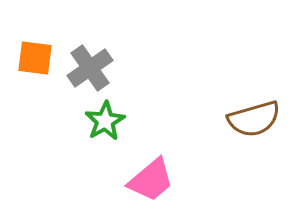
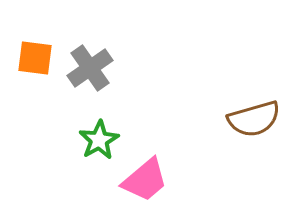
green star: moved 6 px left, 19 px down
pink trapezoid: moved 6 px left
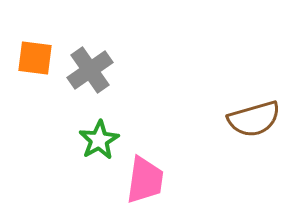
gray cross: moved 2 px down
pink trapezoid: rotated 42 degrees counterclockwise
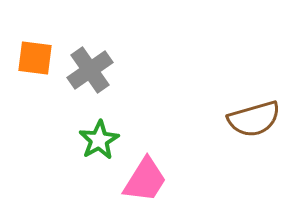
pink trapezoid: rotated 24 degrees clockwise
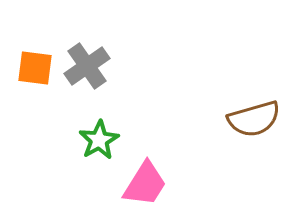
orange square: moved 10 px down
gray cross: moved 3 px left, 4 px up
pink trapezoid: moved 4 px down
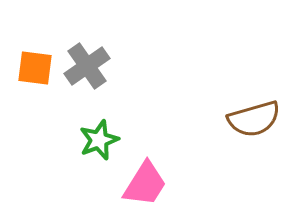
green star: rotated 9 degrees clockwise
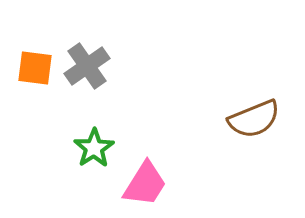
brown semicircle: rotated 6 degrees counterclockwise
green star: moved 5 px left, 8 px down; rotated 12 degrees counterclockwise
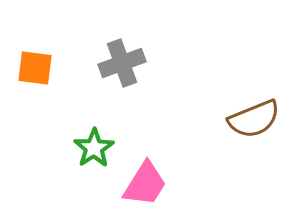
gray cross: moved 35 px right, 3 px up; rotated 15 degrees clockwise
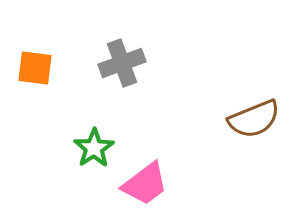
pink trapezoid: rotated 21 degrees clockwise
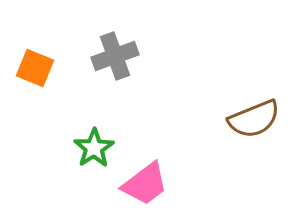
gray cross: moved 7 px left, 7 px up
orange square: rotated 15 degrees clockwise
